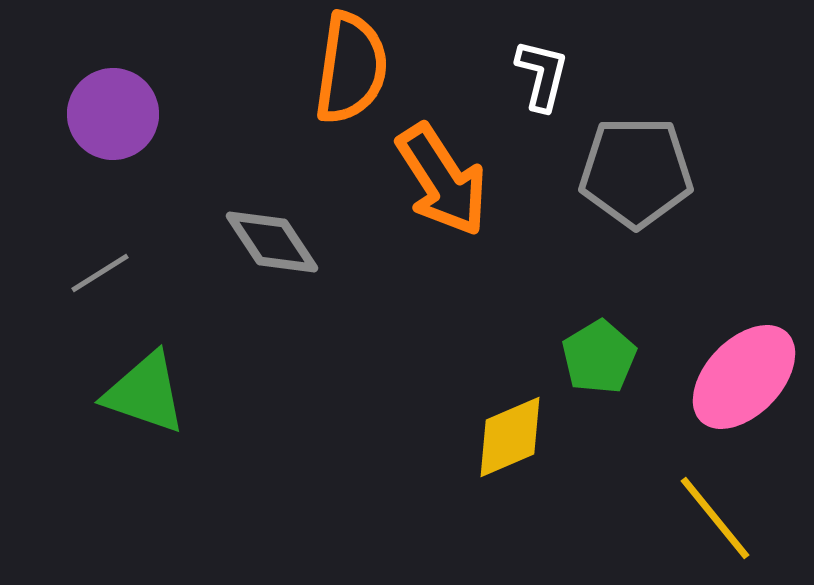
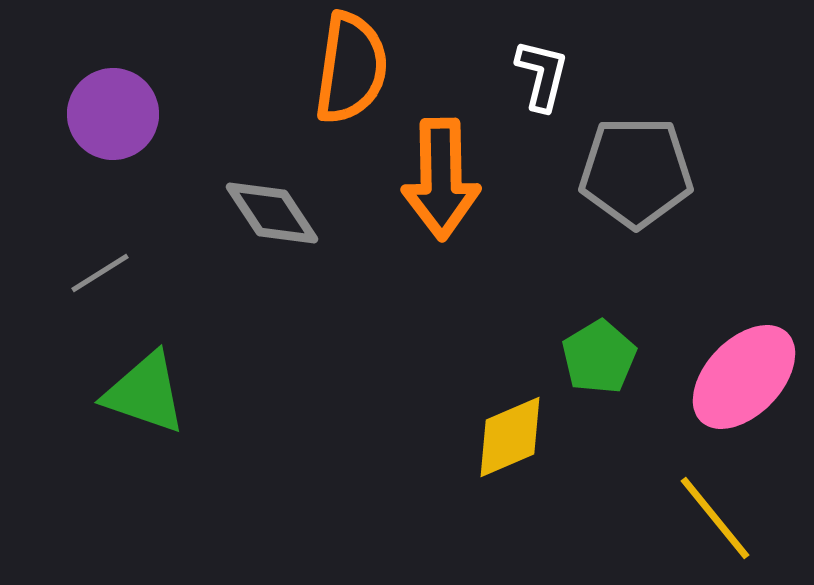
orange arrow: moved 1 px left, 1 px up; rotated 32 degrees clockwise
gray diamond: moved 29 px up
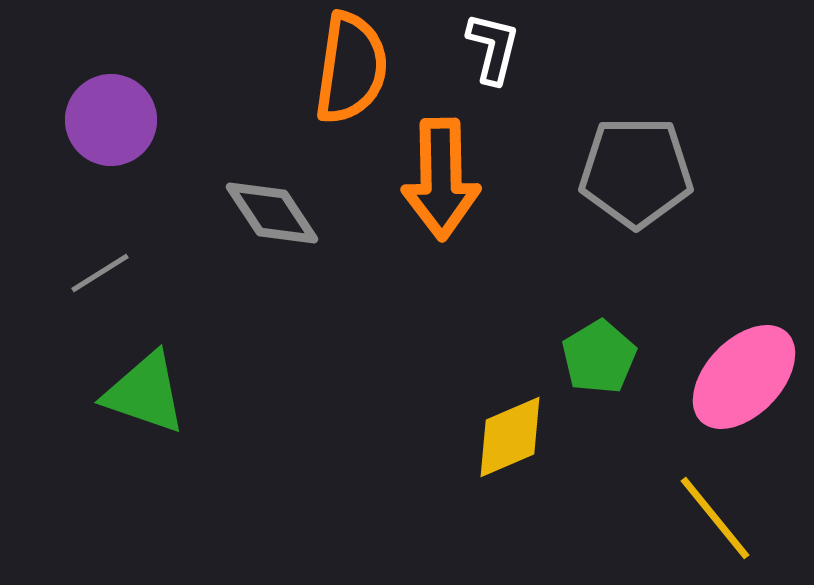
white L-shape: moved 49 px left, 27 px up
purple circle: moved 2 px left, 6 px down
